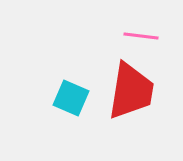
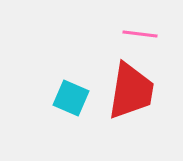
pink line: moved 1 px left, 2 px up
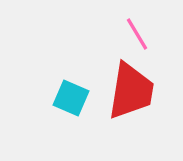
pink line: moved 3 px left; rotated 52 degrees clockwise
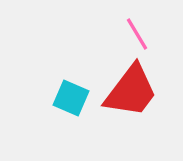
red trapezoid: rotated 28 degrees clockwise
